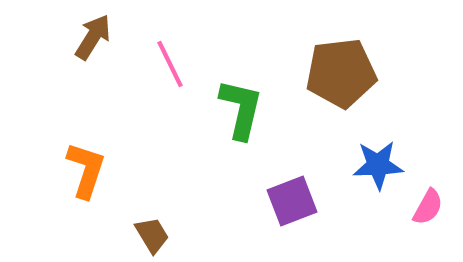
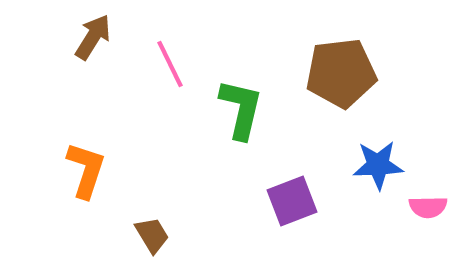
pink semicircle: rotated 60 degrees clockwise
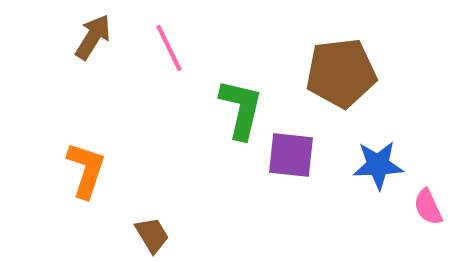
pink line: moved 1 px left, 16 px up
purple square: moved 1 px left, 46 px up; rotated 27 degrees clockwise
pink semicircle: rotated 66 degrees clockwise
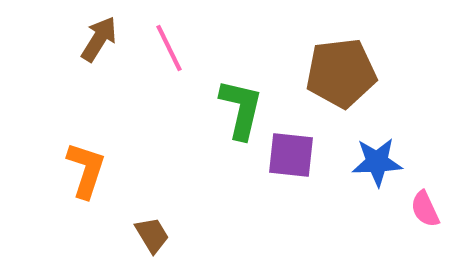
brown arrow: moved 6 px right, 2 px down
blue star: moved 1 px left, 3 px up
pink semicircle: moved 3 px left, 2 px down
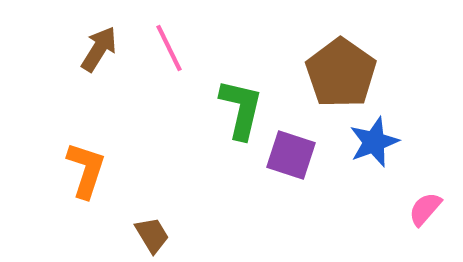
brown arrow: moved 10 px down
brown pentagon: rotated 30 degrees counterclockwise
purple square: rotated 12 degrees clockwise
blue star: moved 3 px left, 20 px up; rotated 18 degrees counterclockwise
pink semicircle: rotated 66 degrees clockwise
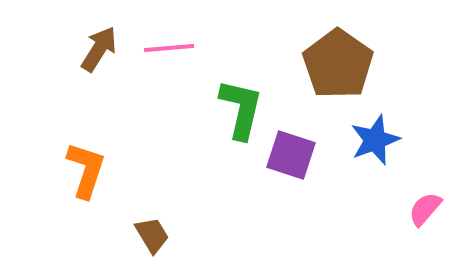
pink line: rotated 69 degrees counterclockwise
brown pentagon: moved 3 px left, 9 px up
blue star: moved 1 px right, 2 px up
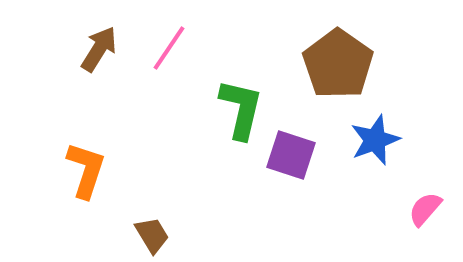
pink line: rotated 51 degrees counterclockwise
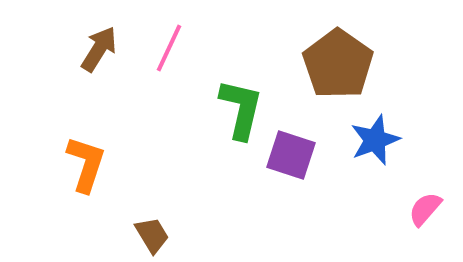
pink line: rotated 9 degrees counterclockwise
orange L-shape: moved 6 px up
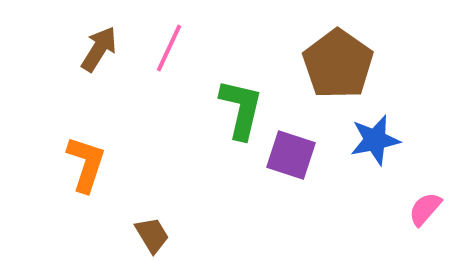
blue star: rotated 9 degrees clockwise
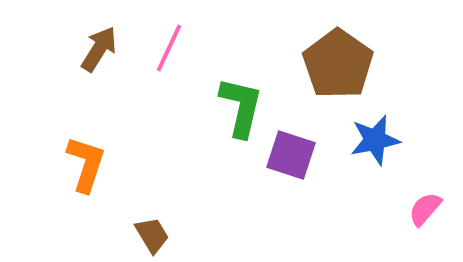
green L-shape: moved 2 px up
